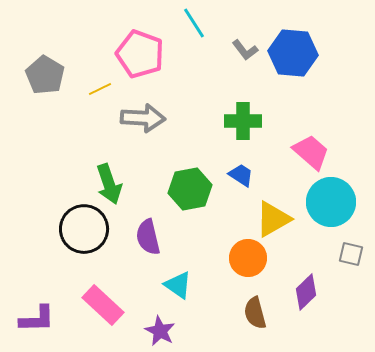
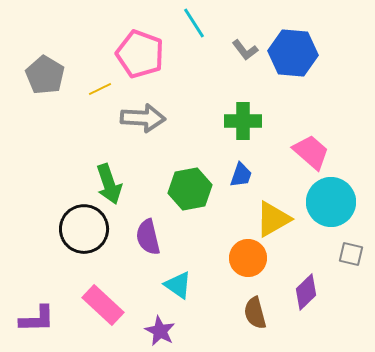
blue trapezoid: rotated 76 degrees clockwise
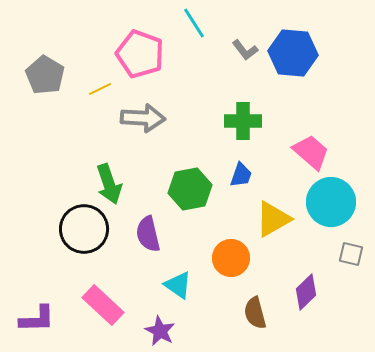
purple semicircle: moved 3 px up
orange circle: moved 17 px left
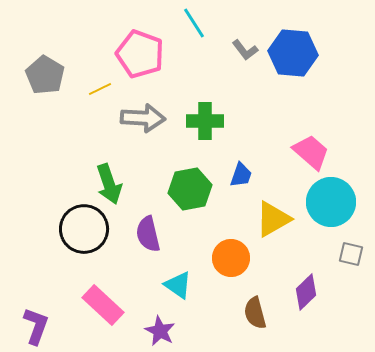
green cross: moved 38 px left
purple L-shape: moved 1 px left, 7 px down; rotated 69 degrees counterclockwise
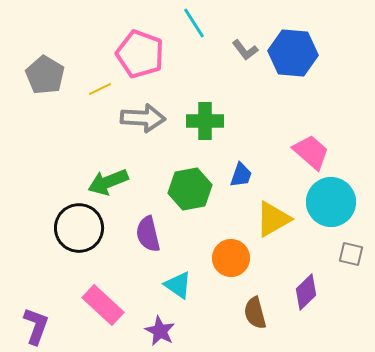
green arrow: moved 1 px left, 2 px up; rotated 87 degrees clockwise
black circle: moved 5 px left, 1 px up
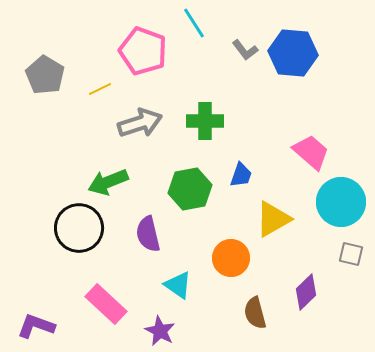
pink pentagon: moved 3 px right, 3 px up
gray arrow: moved 3 px left, 5 px down; rotated 21 degrees counterclockwise
cyan circle: moved 10 px right
pink rectangle: moved 3 px right, 1 px up
purple L-shape: rotated 90 degrees counterclockwise
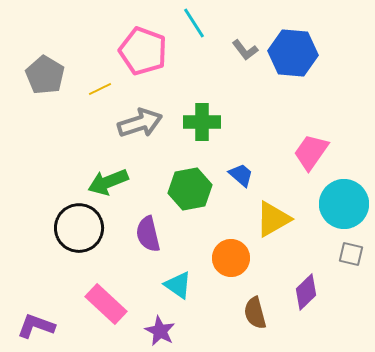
green cross: moved 3 px left, 1 px down
pink trapezoid: rotated 96 degrees counterclockwise
blue trapezoid: rotated 68 degrees counterclockwise
cyan circle: moved 3 px right, 2 px down
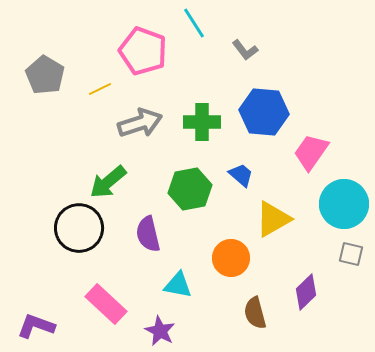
blue hexagon: moved 29 px left, 59 px down
green arrow: rotated 18 degrees counterclockwise
cyan triangle: rotated 24 degrees counterclockwise
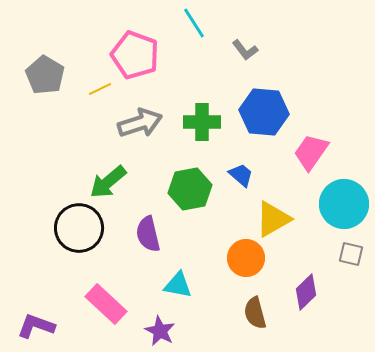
pink pentagon: moved 8 px left, 4 px down
orange circle: moved 15 px right
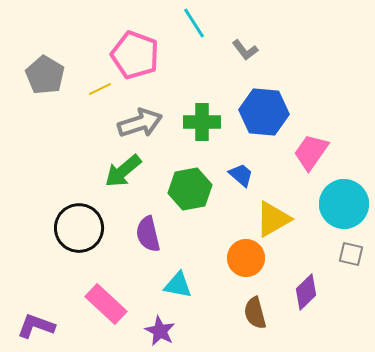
green arrow: moved 15 px right, 11 px up
